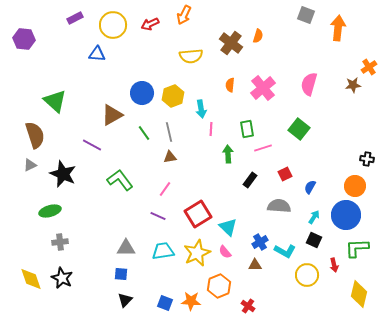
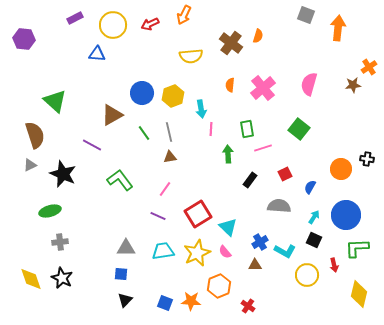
orange circle at (355, 186): moved 14 px left, 17 px up
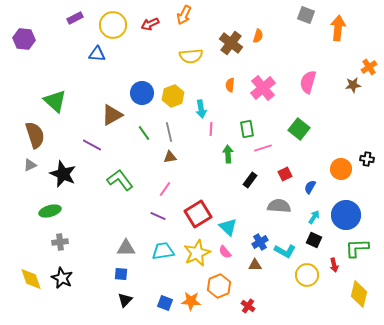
pink semicircle at (309, 84): moved 1 px left, 2 px up
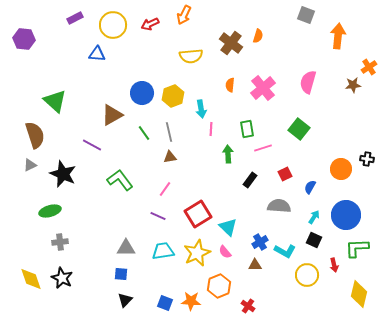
orange arrow at (338, 28): moved 8 px down
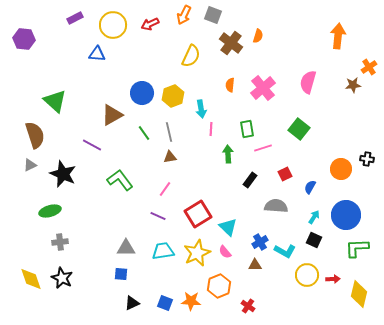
gray square at (306, 15): moved 93 px left
yellow semicircle at (191, 56): rotated 60 degrees counterclockwise
gray semicircle at (279, 206): moved 3 px left
red arrow at (334, 265): moved 1 px left, 14 px down; rotated 80 degrees counterclockwise
black triangle at (125, 300): moved 7 px right, 3 px down; rotated 21 degrees clockwise
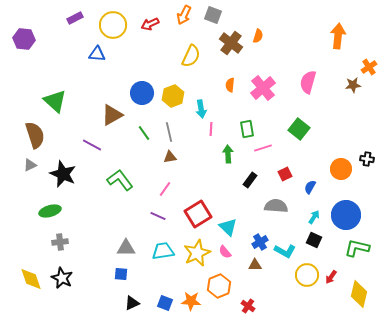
green L-shape at (357, 248): rotated 15 degrees clockwise
red arrow at (333, 279): moved 2 px left, 2 px up; rotated 128 degrees clockwise
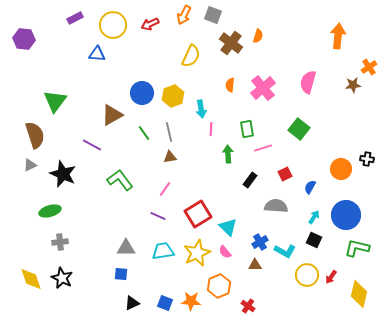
green triangle at (55, 101): rotated 25 degrees clockwise
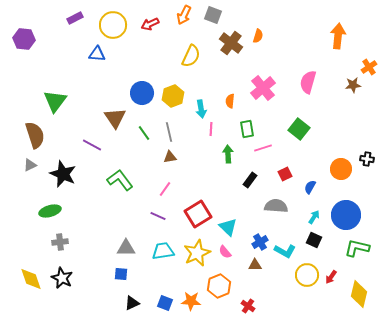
orange semicircle at (230, 85): moved 16 px down
brown triangle at (112, 115): moved 3 px right, 3 px down; rotated 35 degrees counterclockwise
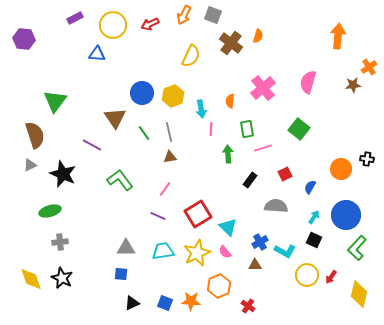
green L-shape at (357, 248): rotated 60 degrees counterclockwise
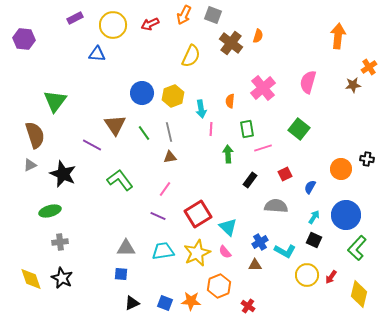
brown triangle at (115, 118): moved 7 px down
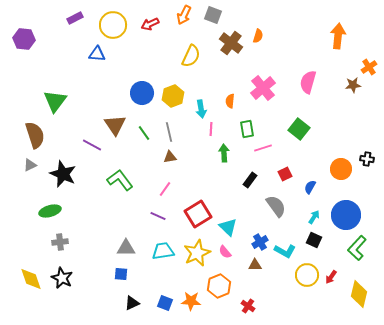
green arrow at (228, 154): moved 4 px left, 1 px up
gray semicircle at (276, 206): rotated 50 degrees clockwise
